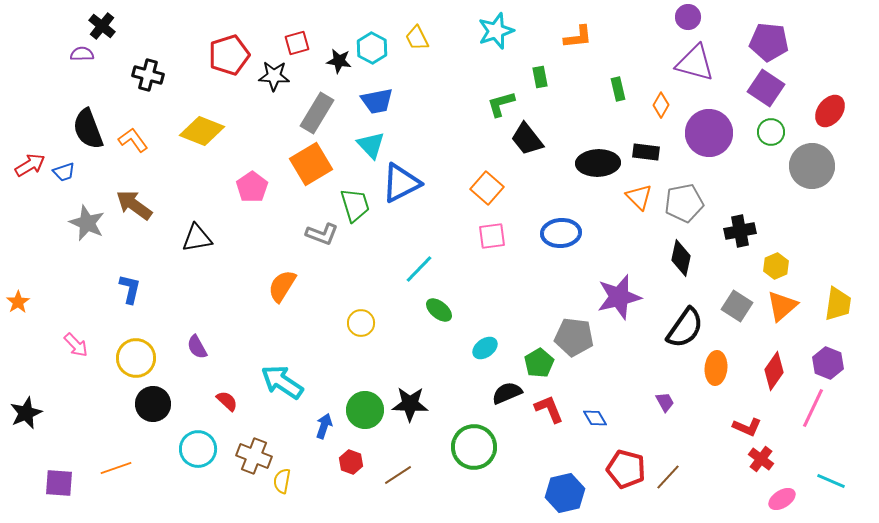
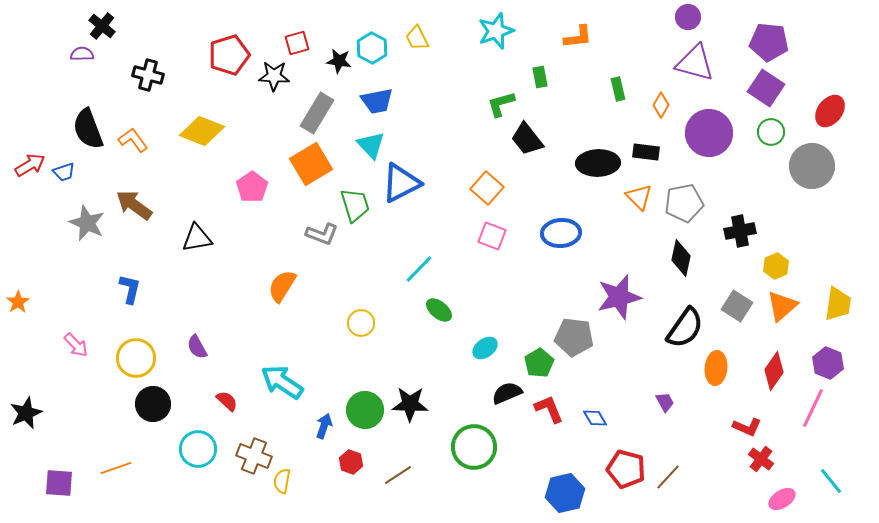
pink square at (492, 236): rotated 28 degrees clockwise
cyan line at (831, 481): rotated 28 degrees clockwise
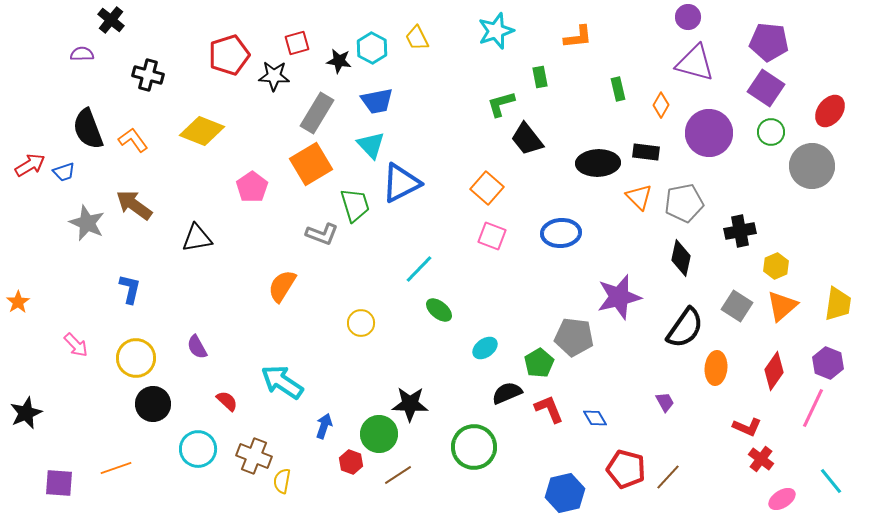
black cross at (102, 26): moved 9 px right, 6 px up
green circle at (365, 410): moved 14 px right, 24 px down
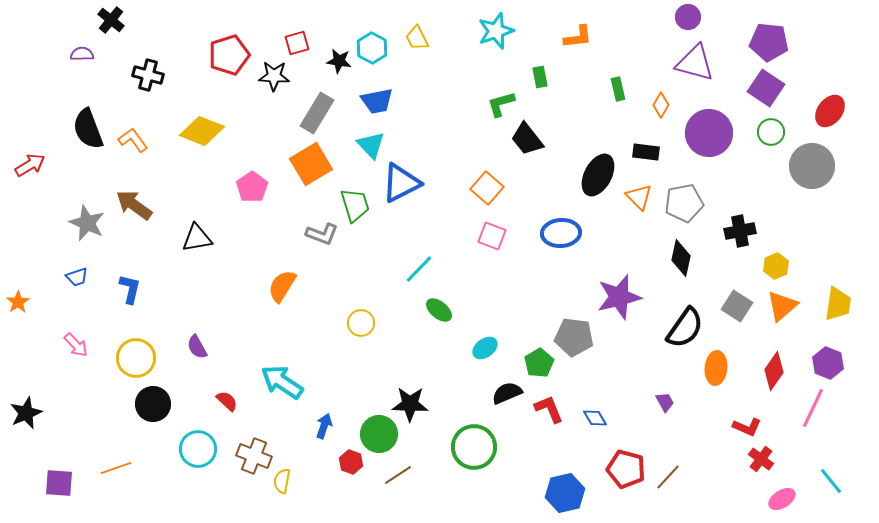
black ellipse at (598, 163): moved 12 px down; rotated 60 degrees counterclockwise
blue trapezoid at (64, 172): moved 13 px right, 105 px down
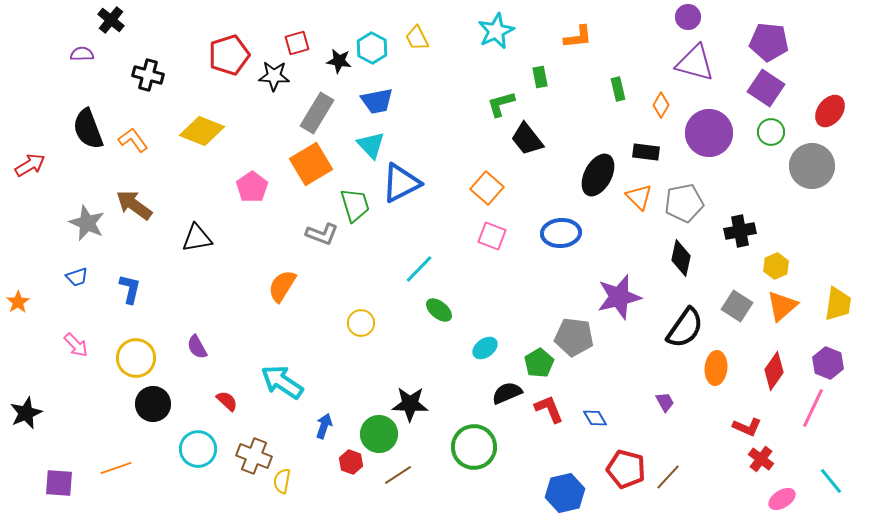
cyan star at (496, 31): rotated 6 degrees counterclockwise
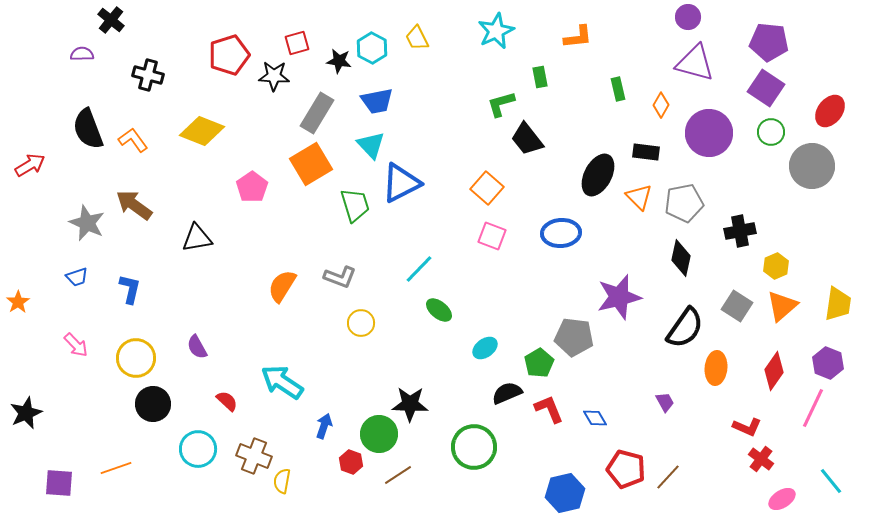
gray L-shape at (322, 234): moved 18 px right, 43 px down
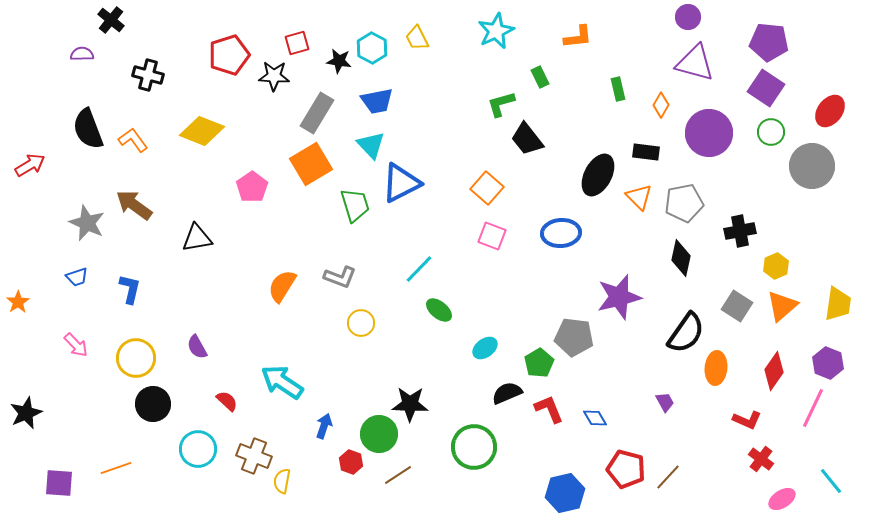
green rectangle at (540, 77): rotated 15 degrees counterclockwise
black semicircle at (685, 328): moved 1 px right, 5 px down
red L-shape at (747, 427): moved 7 px up
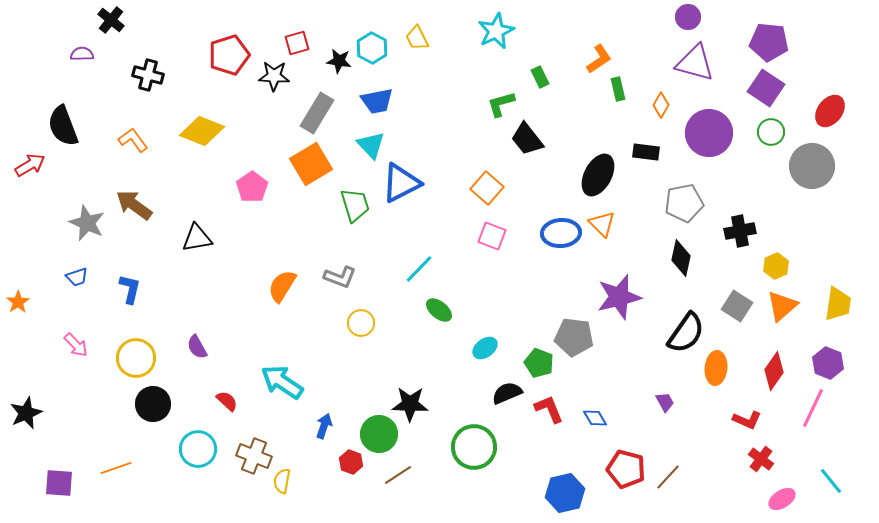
orange L-shape at (578, 37): moved 21 px right, 22 px down; rotated 28 degrees counterclockwise
black semicircle at (88, 129): moved 25 px left, 3 px up
orange triangle at (639, 197): moved 37 px left, 27 px down
green pentagon at (539, 363): rotated 20 degrees counterclockwise
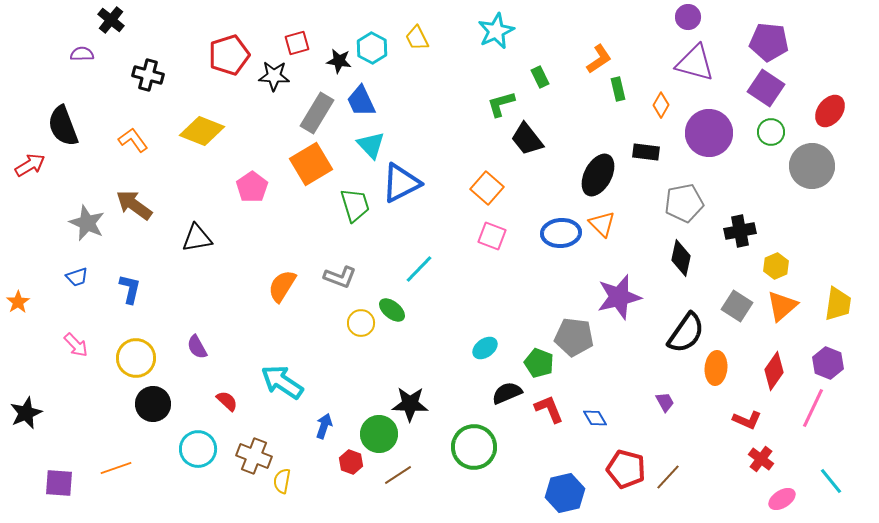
blue trapezoid at (377, 101): moved 16 px left; rotated 76 degrees clockwise
green ellipse at (439, 310): moved 47 px left
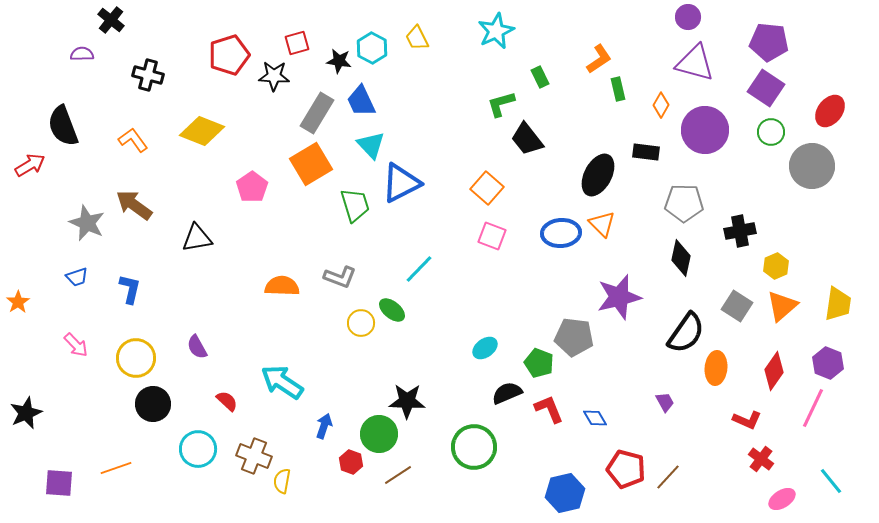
purple circle at (709, 133): moved 4 px left, 3 px up
gray pentagon at (684, 203): rotated 12 degrees clockwise
orange semicircle at (282, 286): rotated 60 degrees clockwise
black star at (410, 404): moved 3 px left, 3 px up
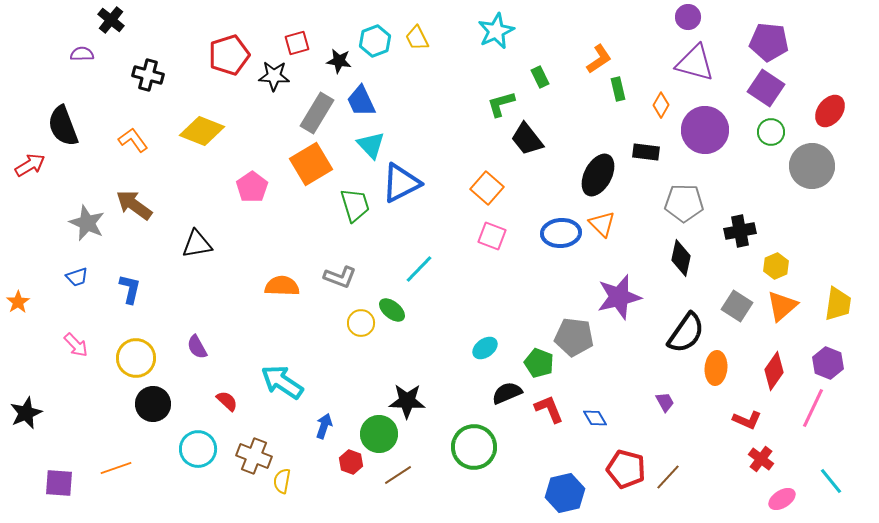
cyan hexagon at (372, 48): moved 3 px right, 7 px up; rotated 12 degrees clockwise
black triangle at (197, 238): moved 6 px down
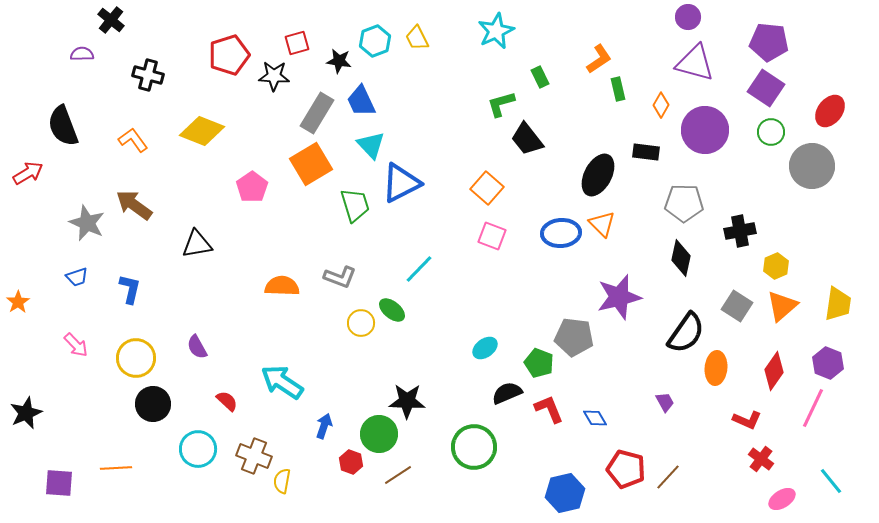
red arrow at (30, 165): moved 2 px left, 8 px down
orange line at (116, 468): rotated 16 degrees clockwise
